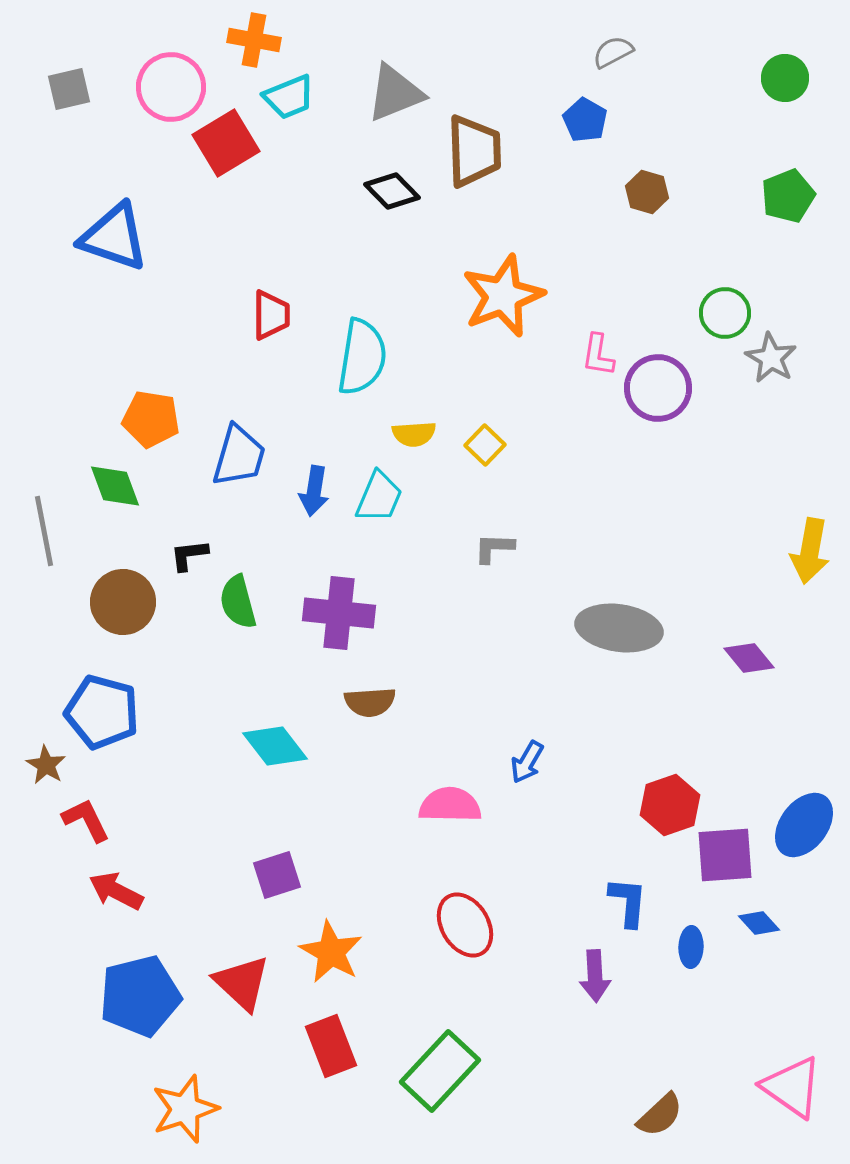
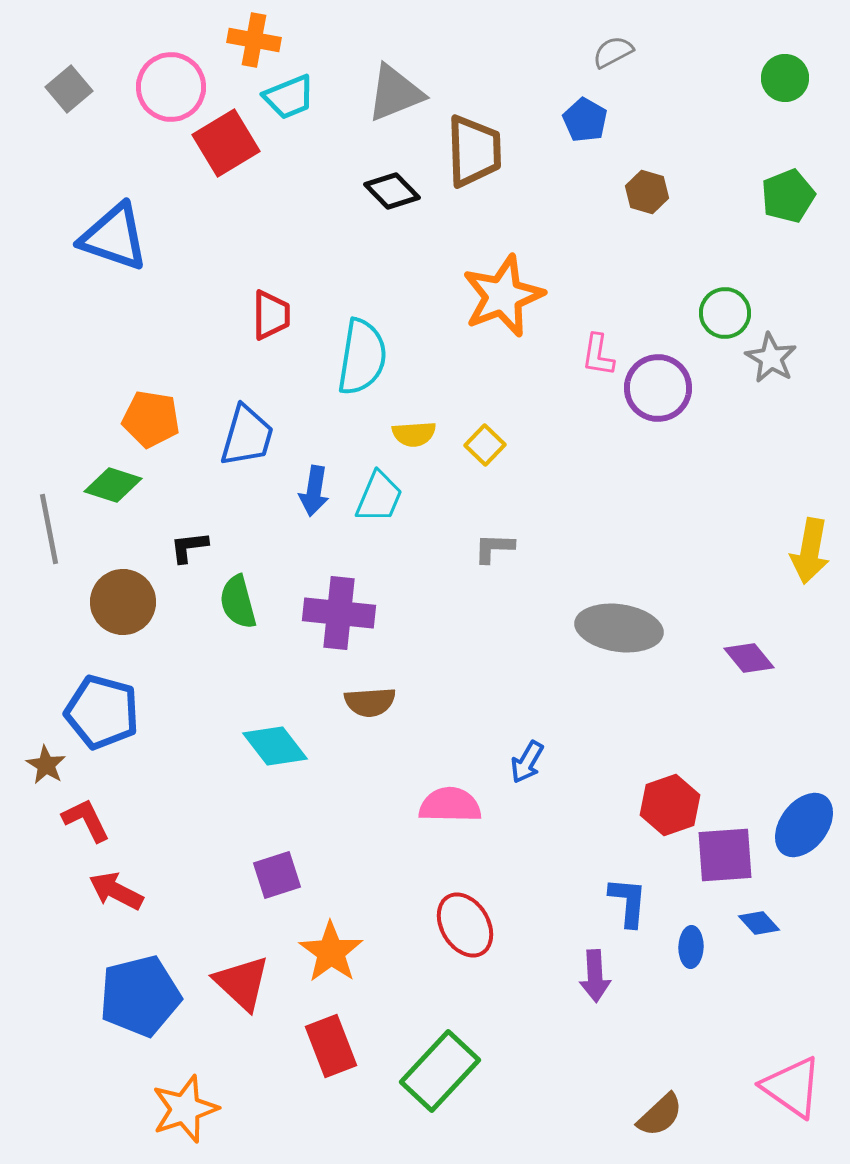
gray square at (69, 89): rotated 27 degrees counterclockwise
blue trapezoid at (239, 456): moved 8 px right, 20 px up
green diamond at (115, 486): moved 2 px left, 1 px up; rotated 52 degrees counterclockwise
gray line at (44, 531): moved 5 px right, 2 px up
black L-shape at (189, 555): moved 8 px up
orange star at (331, 952): rotated 6 degrees clockwise
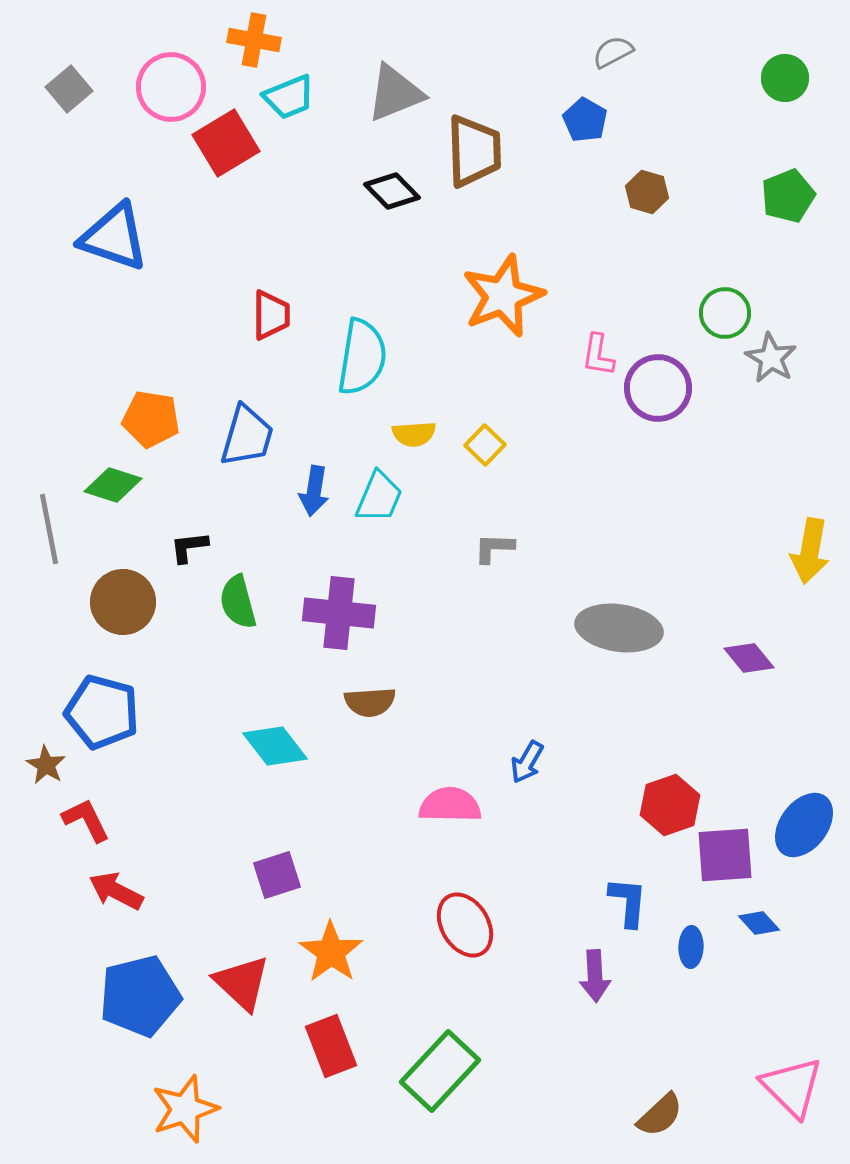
pink triangle at (792, 1087): rotated 10 degrees clockwise
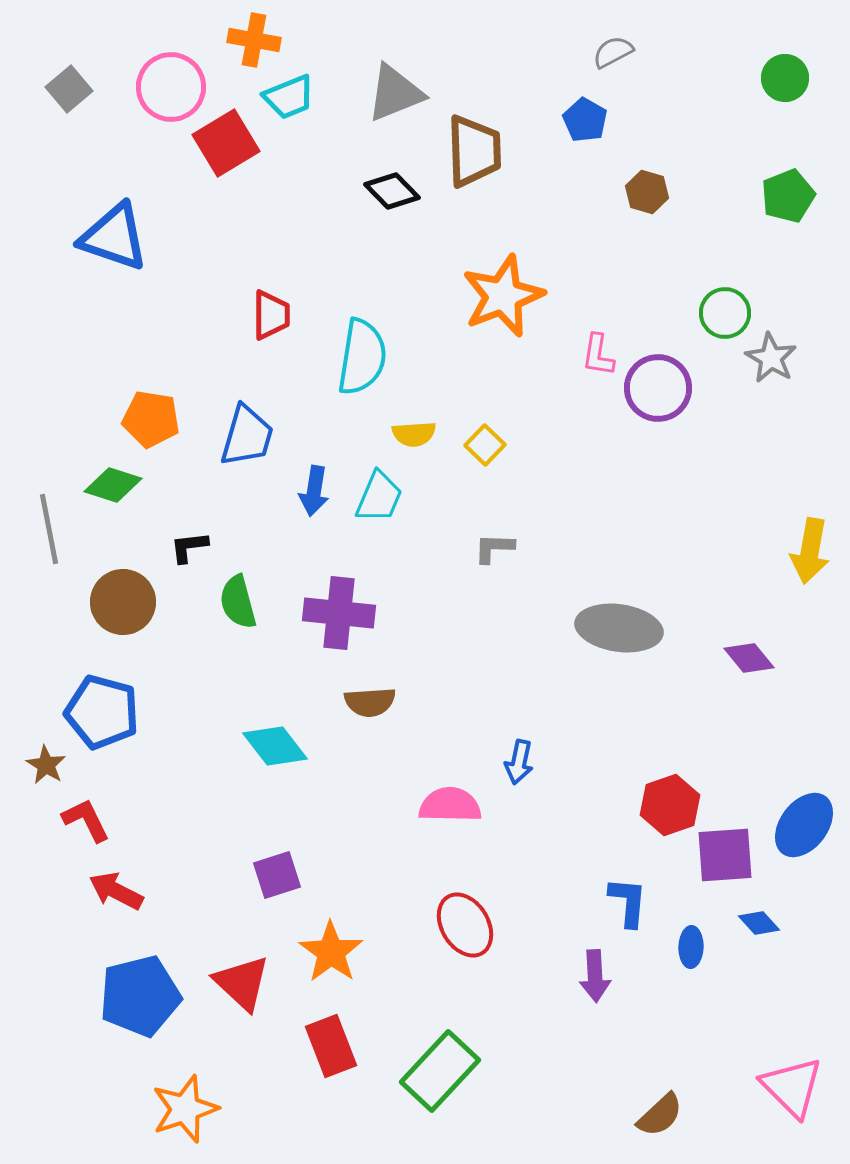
blue arrow at (527, 762): moved 8 px left; rotated 18 degrees counterclockwise
